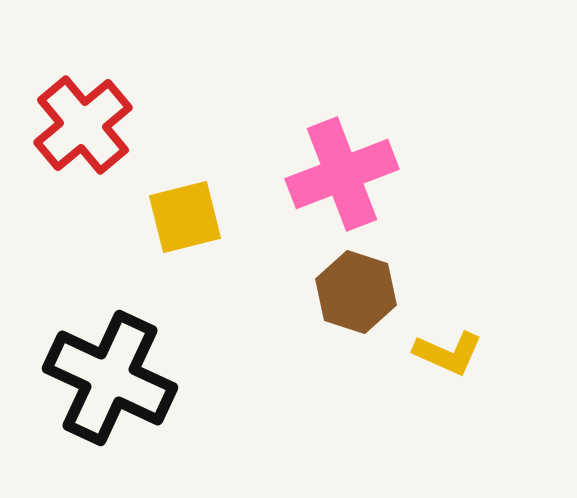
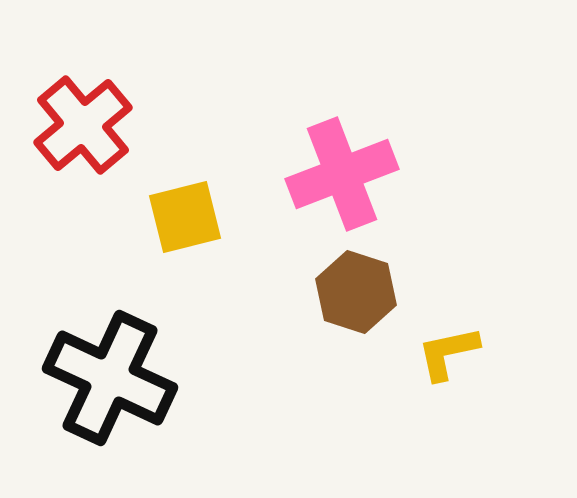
yellow L-shape: rotated 144 degrees clockwise
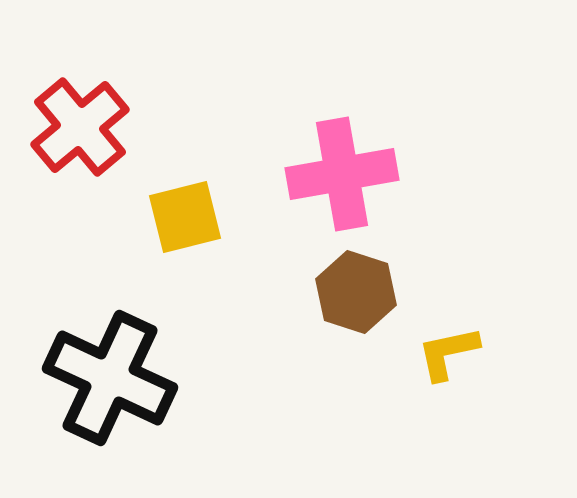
red cross: moved 3 px left, 2 px down
pink cross: rotated 11 degrees clockwise
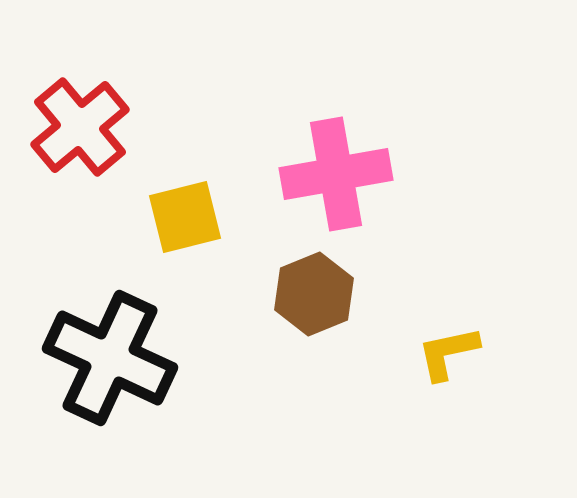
pink cross: moved 6 px left
brown hexagon: moved 42 px left, 2 px down; rotated 20 degrees clockwise
black cross: moved 20 px up
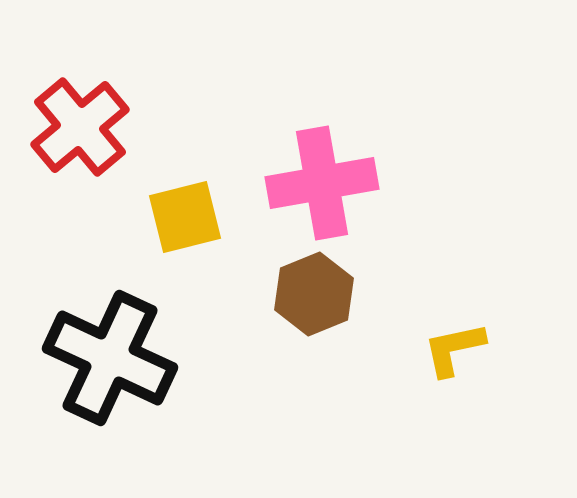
pink cross: moved 14 px left, 9 px down
yellow L-shape: moved 6 px right, 4 px up
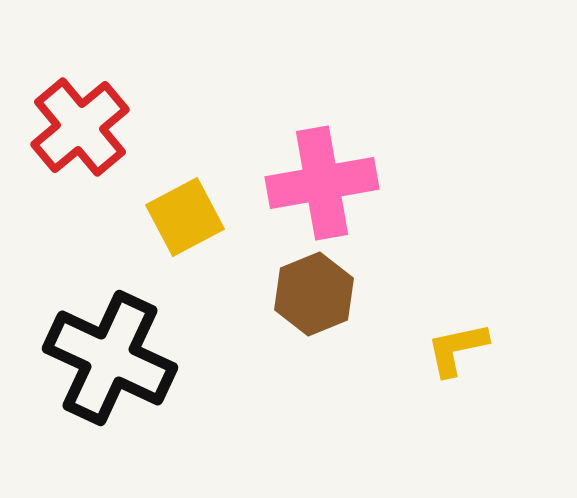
yellow square: rotated 14 degrees counterclockwise
yellow L-shape: moved 3 px right
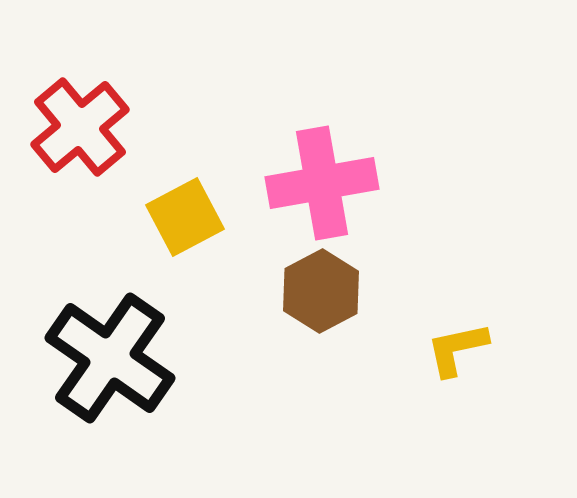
brown hexagon: moved 7 px right, 3 px up; rotated 6 degrees counterclockwise
black cross: rotated 10 degrees clockwise
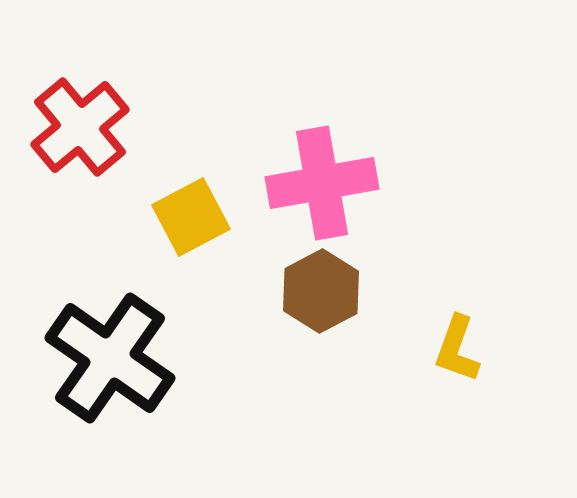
yellow square: moved 6 px right
yellow L-shape: rotated 58 degrees counterclockwise
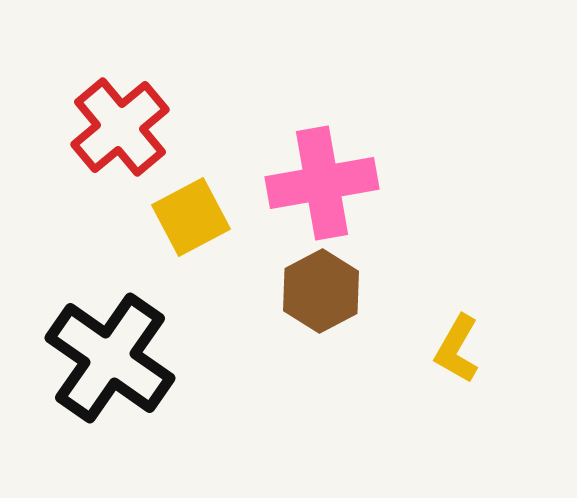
red cross: moved 40 px right
yellow L-shape: rotated 10 degrees clockwise
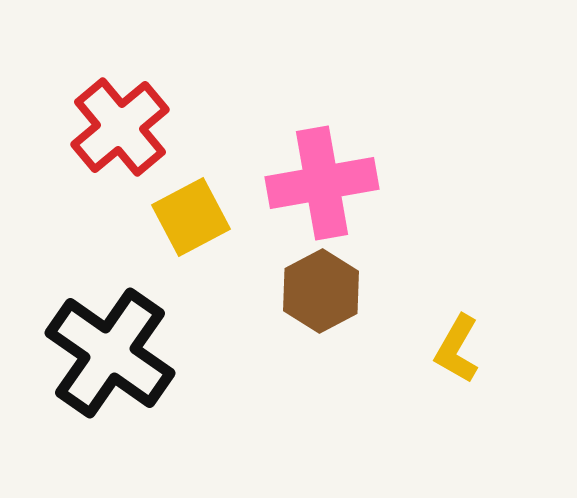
black cross: moved 5 px up
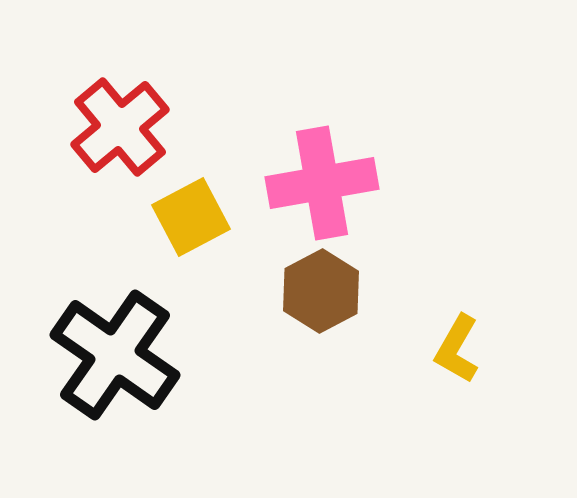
black cross: moved 5 px right, 2 px down
